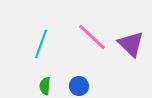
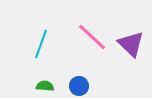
green semicircle: rotated 90 degrees clockwise
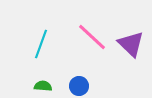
green semicircle: moved 2 px left
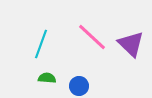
green semicircle: moved 4 px right, 8 px up
